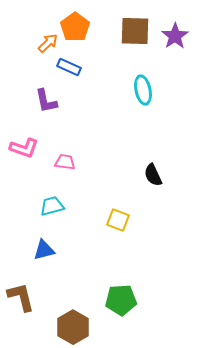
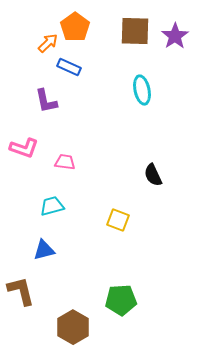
cyan ellipse: moved 1 px left
brown L-shape: moved 6 px up
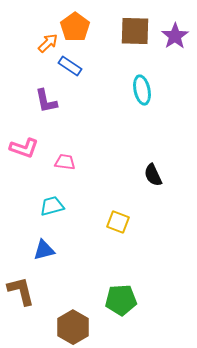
blue rectangle: moved 1 px right, 1 px up; rotated 10 degrees clockwise
yellow square: moved 2 px down
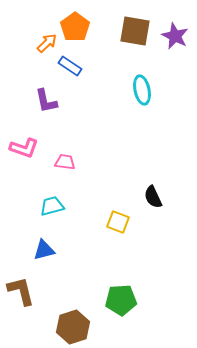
brown square: rotated 8 degrees clockwise
purple star: rotated 12 degrees counterclockwise
orange arrow: moved 1 px left
black semicircle: moved 22 px down
brown hexagon: rotated 12 degrees clockwise
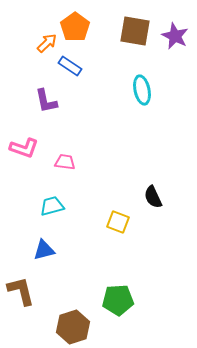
green pentagon: moved 3 px left
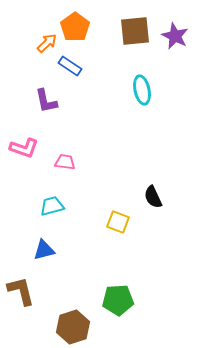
brown square: rotated 16 degrees counterclockwise
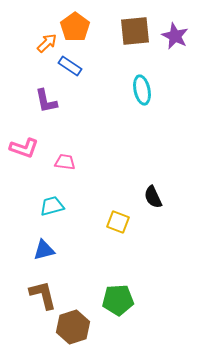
brown L-shape: moved 22 px right, 4 px down
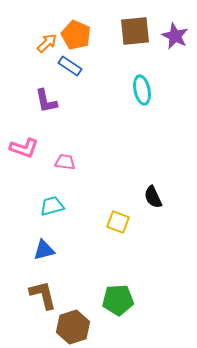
orange pentagon: moved 1 px right, 8 px down; rotated 12 degrees counterclockwise
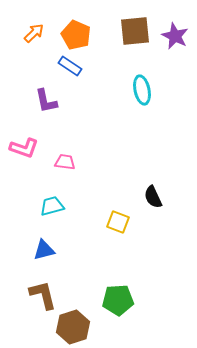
orange arrow: moved 13 px left, 10 px up
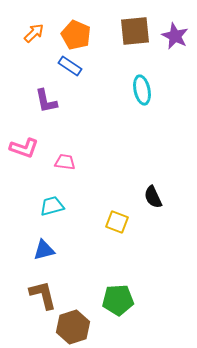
yellow square: moved 1 px left
